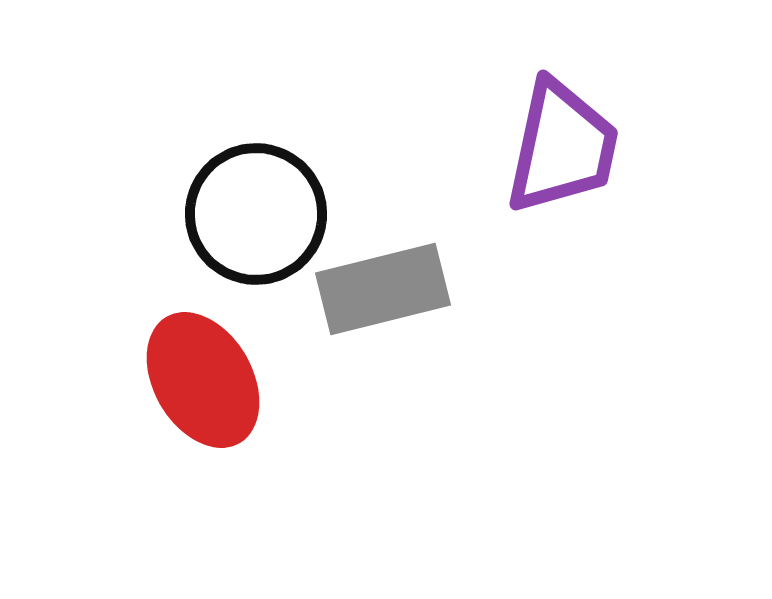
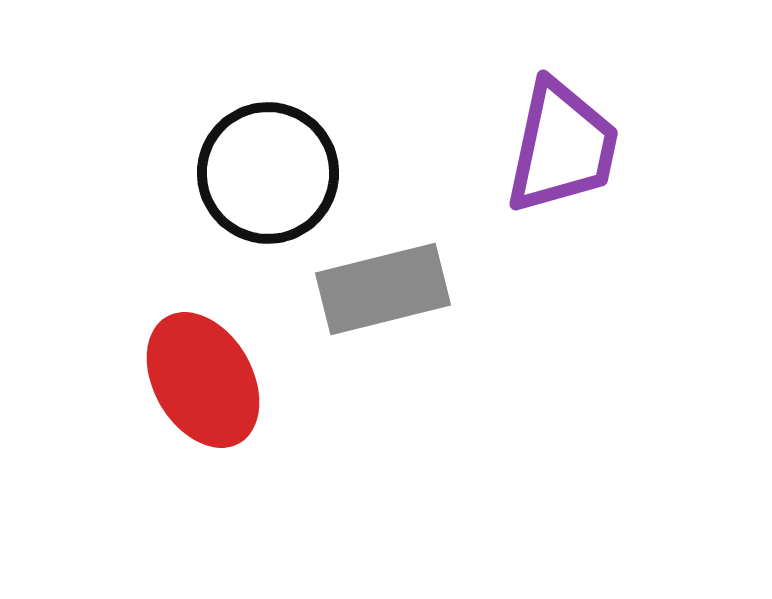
black circle: moved 12 px right, 41 px up
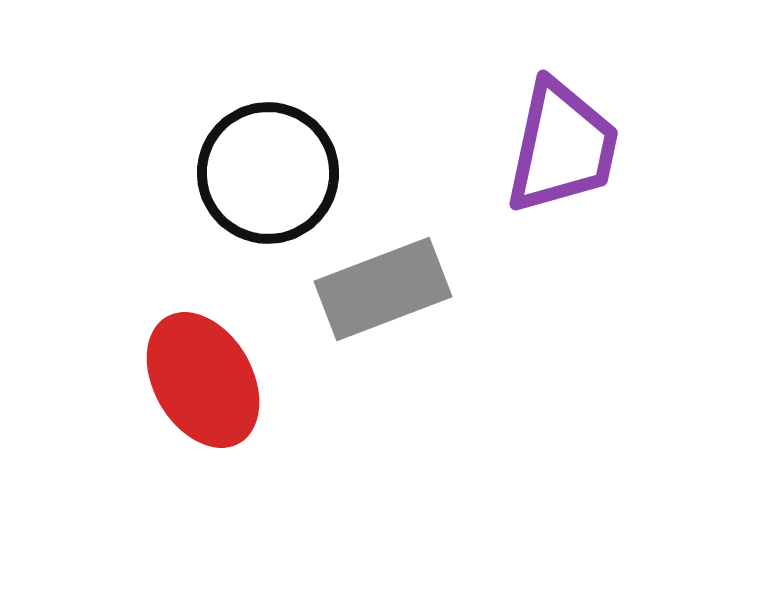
gray rectangle: rotated 7 degrees counterclockwise
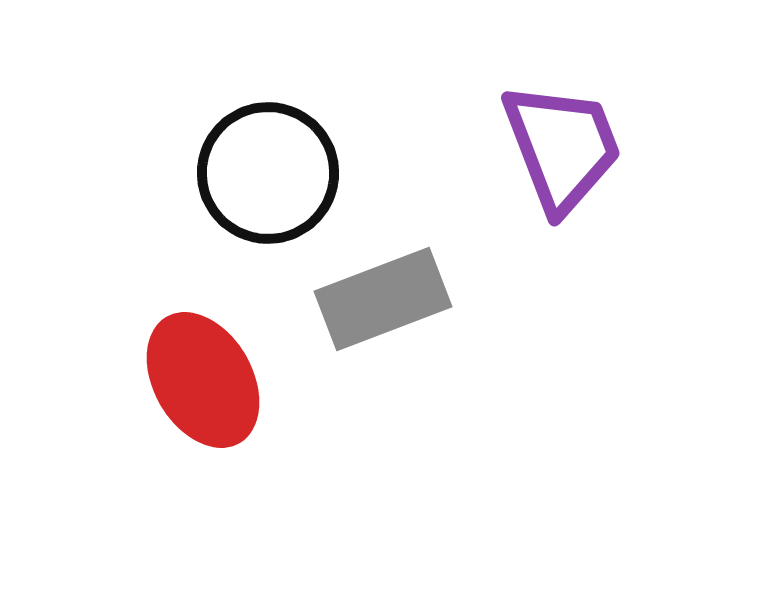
purple trapezoid: rotated 33 degrees counterclockwise
gray rectangle: moved 10 px down
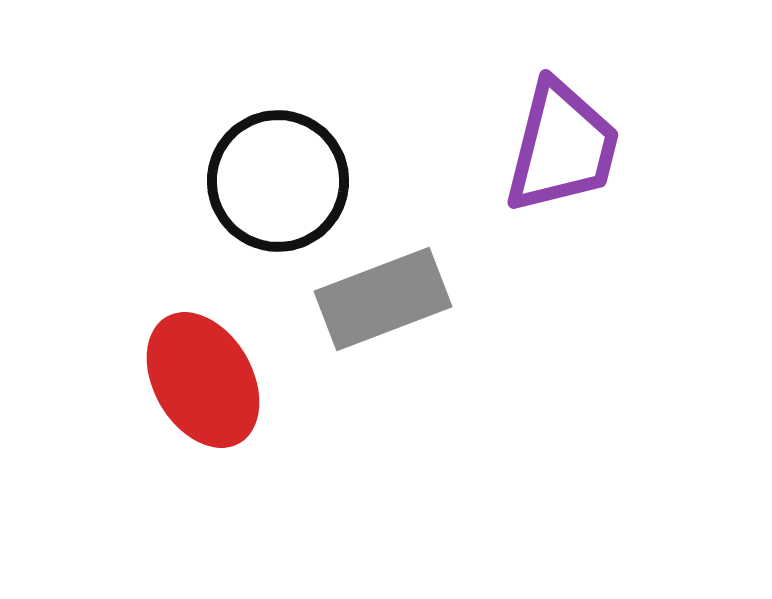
purple trapezoid: rotated 35 degrees clockwise
black circle: moved 10 px right, 8 px down
